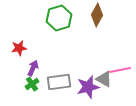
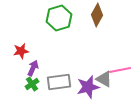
red star: moved 2 px right, 3 px down
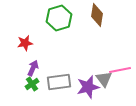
brown diamond: rotated 20 degrees counterclockwise
red star: moved 4 px right, 8 px up
gray triangle: rotated 24 degrees clockwise
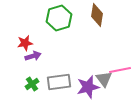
purple arrow: moved 12 px up; rotated 49 degrees clockwise
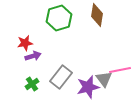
gray rectangle: moved 2 px right, 5 px up; rotated 45 degrees counterclockwise
